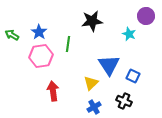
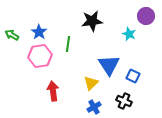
pink hexagon: moved 1 px left
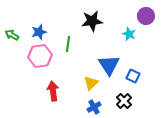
blue star: rotated 21 degrees clockwise
black cross: rotated 21 degrees clockwise
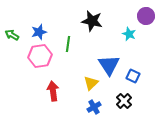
black star: rotated 20 degrees clockwise
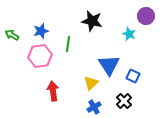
blue star: moved 2 px right, 1 px up
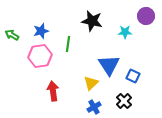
cyan star: moved 4 px left, 2 px up; rotated 24 degrees counterclockwise
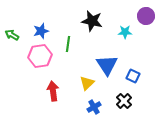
blue triangle: moved 2 px left
yellow triangle: moved 4 px left
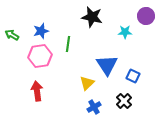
black star: moved 4 px up
red arrow: moved 16 px left
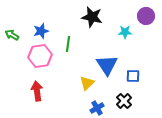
blue square: rotated 24 degrees counterclockwise
blue cross: moved 3 px right, 1 px down
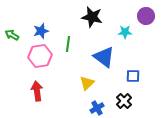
blue triangle: moved 3 px left, 8 px up; rotated 20 degrees counterclockwise
